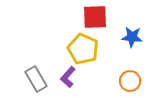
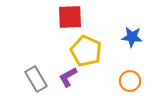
red square: moved 25 px left
yellow pentagon: moved 3 px right, 2 px down
purple L-shape: rotated 20 degrees clockwise
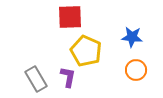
purple L-shape: rotated 130 degrees clockwise
orange circle: moved 6 px right, 11 px up
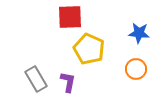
blue star: moved 7 px right, 4 px up
yellow pentagon: moved 3 px right, 2 px up
orange circle: moved 1 px up
purple L-shape: moved 5 px down
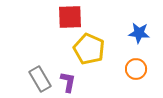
gray rectangle: moved 4 px right
